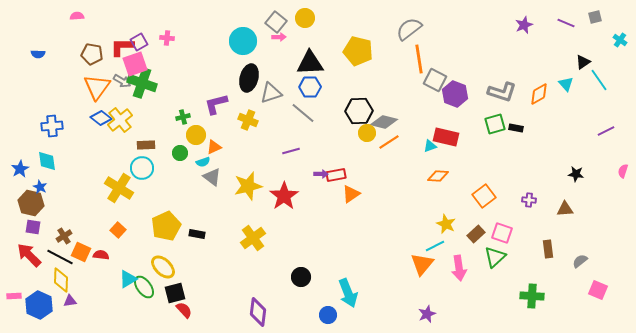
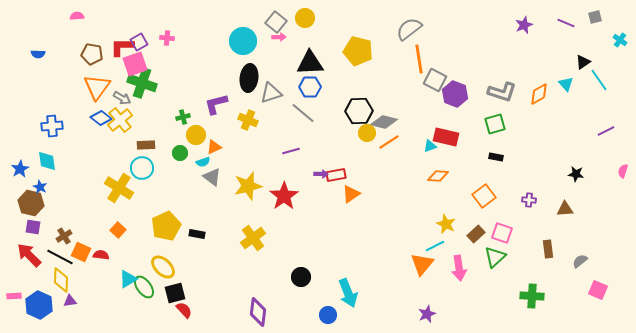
black ellipse at (249, 78): rotated 8 degrees counterclockwise
gray arrow at (122, 81): moved 17 px down
black rectangle at (516, 128): moved 20 px left, 29 px down
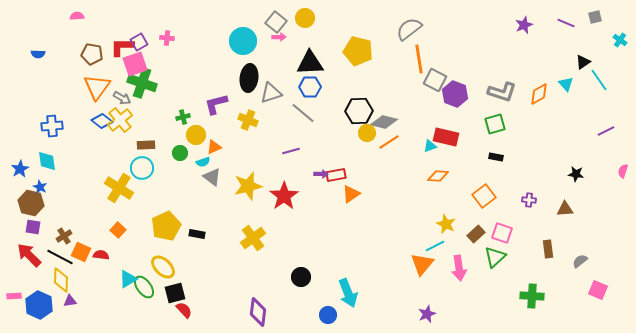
blue diamond at (101, 118): moved 1 px right, 3 px down
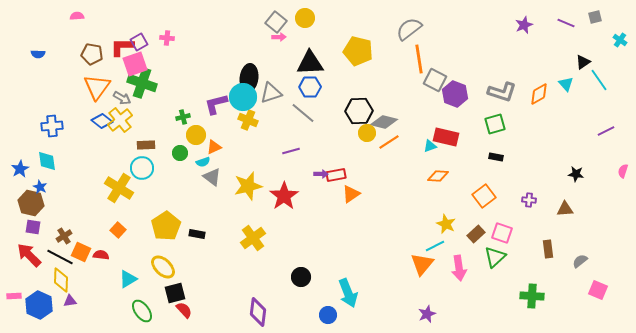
cyan circle at (243, 41): moved 56 px down
yellow pentagon at (166, 226): rotated 8 degrees counterclockwise
green ellipse at (144, 287): moved 2 px left, 24 px down
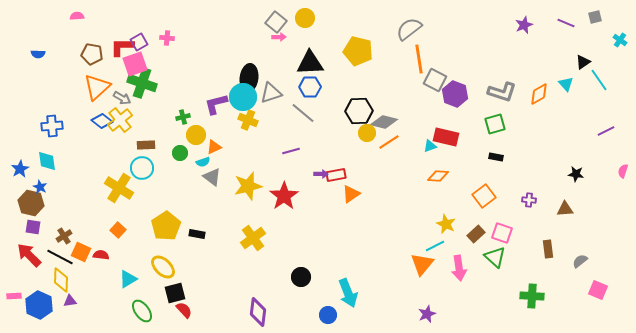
orange triangle at (97, 87): rotated 12 degrees clockwise
green triangle at (495, 257): rotated 35 degrees counterclockwise
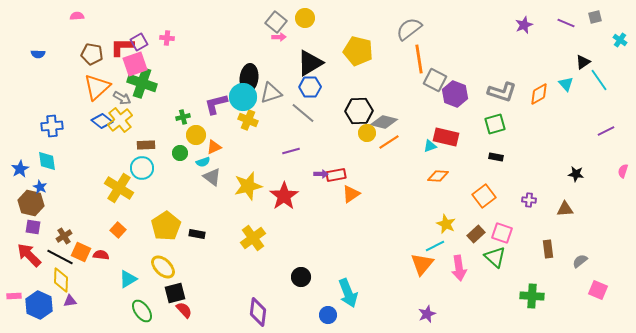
black triangle at (310, 63): rotated 28 degrees counterclockwise
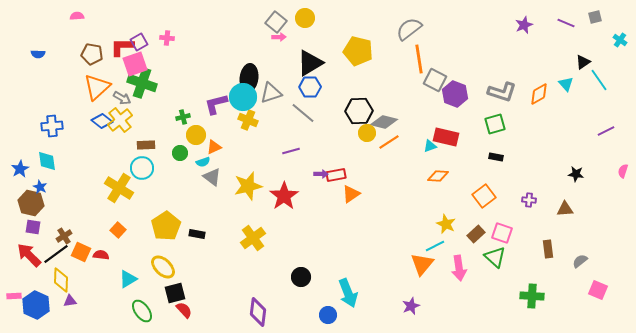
black line at (60, 257): moved 4 px left, 3 px up; rotated 64 degrees counterclockwise
blue hexagon at (39, 305): moved 3 px left
purple star at (427, 314): moved 16 px left, 8 px up
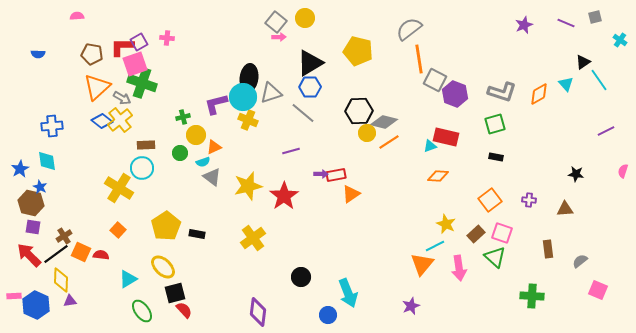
orange square at (484, 196): moved 6 px right, 4 px down
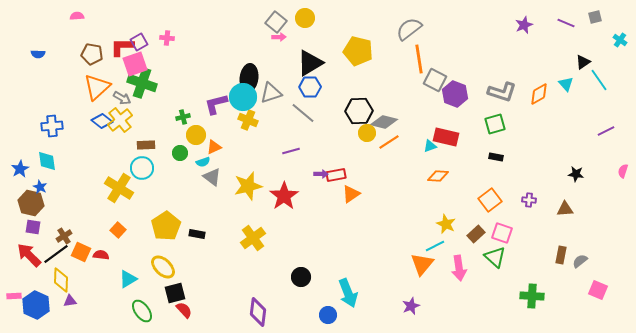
brown rectangle at (548, 249): moved 13 px right, 6 px down; rotated 18 degrees clockwise
